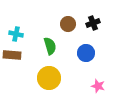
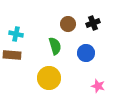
green semicircle: moved 5 px right
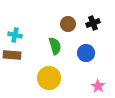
cyan cross: moved 1 px left, 1 px down
pink star: rotated 16 degrees clockwise
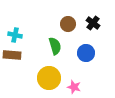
black cross: rotated 32 degrees counterclockwise
pink star: moved 24 px left, 1 px down; rotated 16 degrees counterclockwise
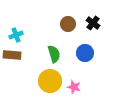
cyan cross: moved 1 px right; rotated 32 degrees counterclockwise
green semicircle: moved 1 px left, 8 px down
blue circle: moved 1 px left
yellow circle: moved 1 px right, 3 px down
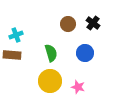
green semicircle: moved 3 px left, 1 px up
pink star: moved 4 px right
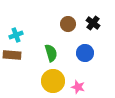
yellow circle: moved 3 px right
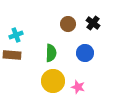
green semicircle: rotated 18 degrees clockwise
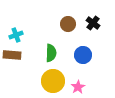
blue circle: moved 2 px left, 2 px down
pink star: rotated 24 degrees clockwise
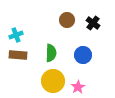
brown circle: moved 1 px left, 4 px up
brown rectangle: moved 6 px right
